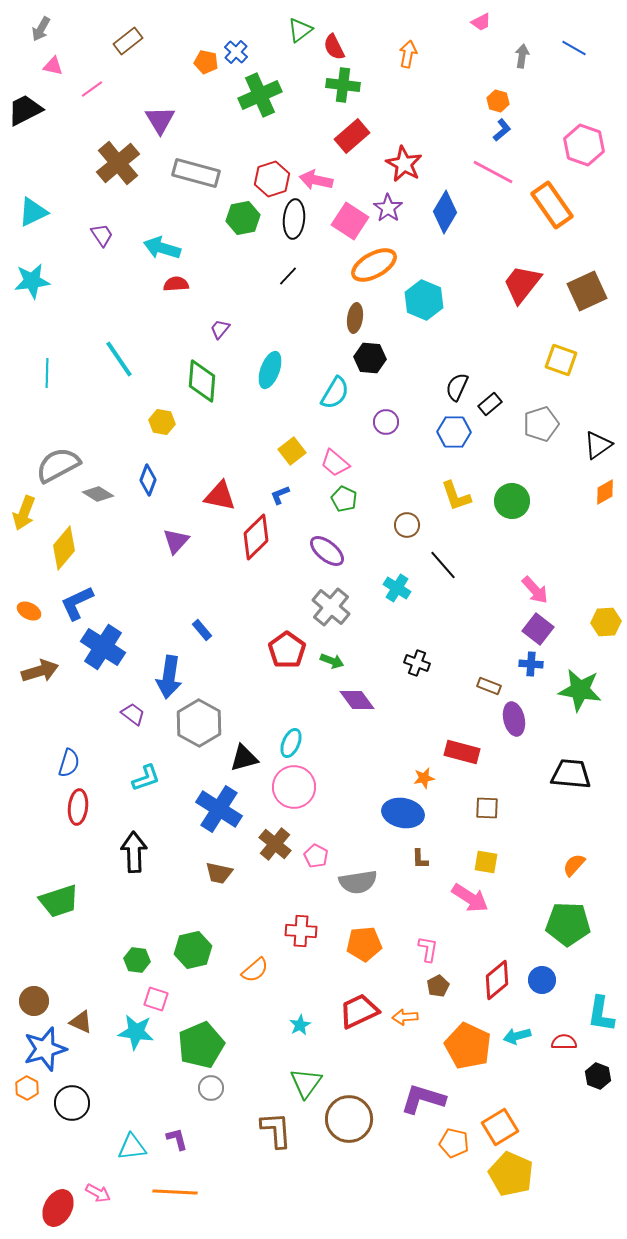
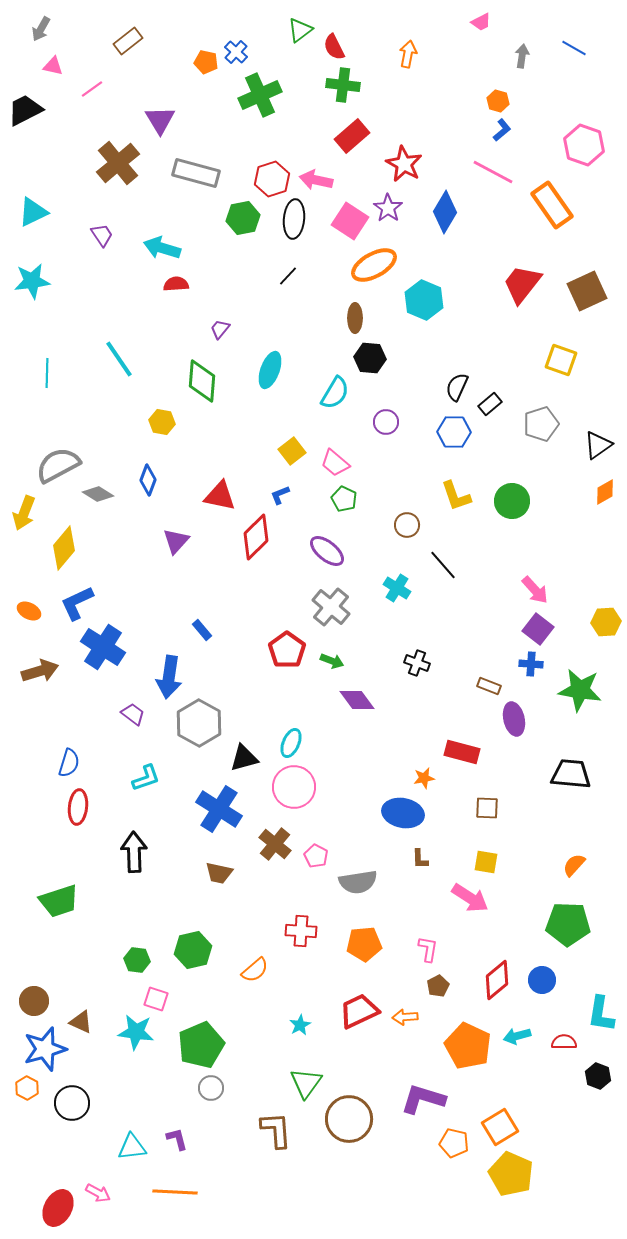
brown ellipse at (355, 318): rotated 8 degrees counterclockwise
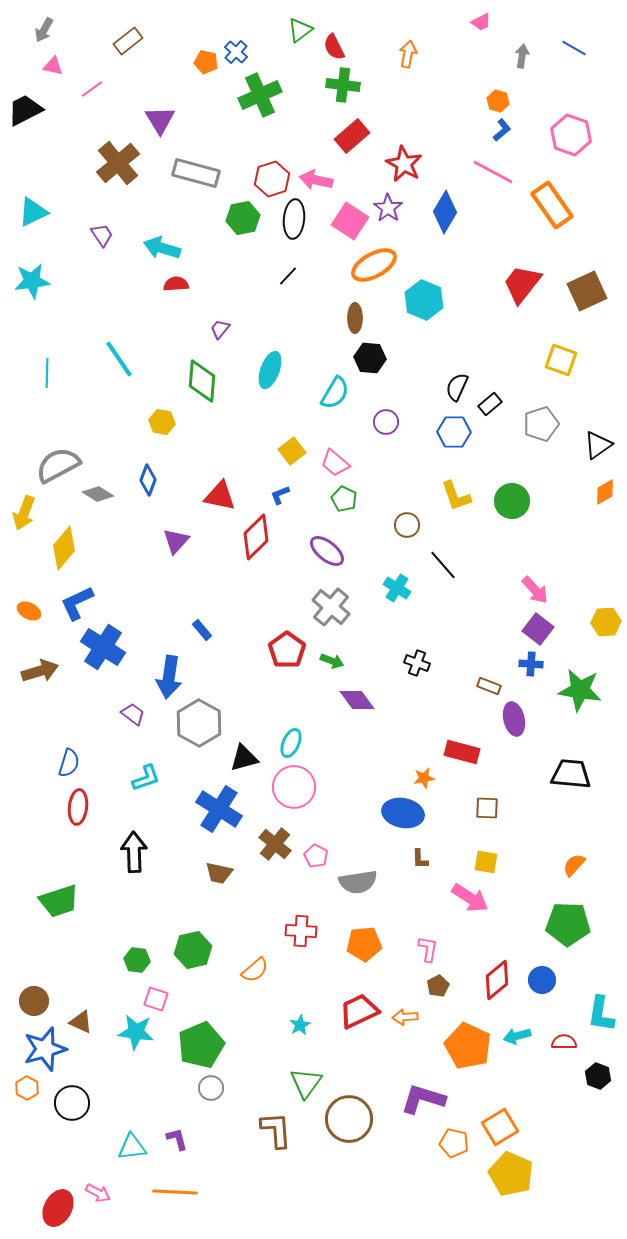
gray arrow at (41, 29): moved 3 px right, 1 px down
pink hexagon at (584, 145): moved 13 px left, 10 px up
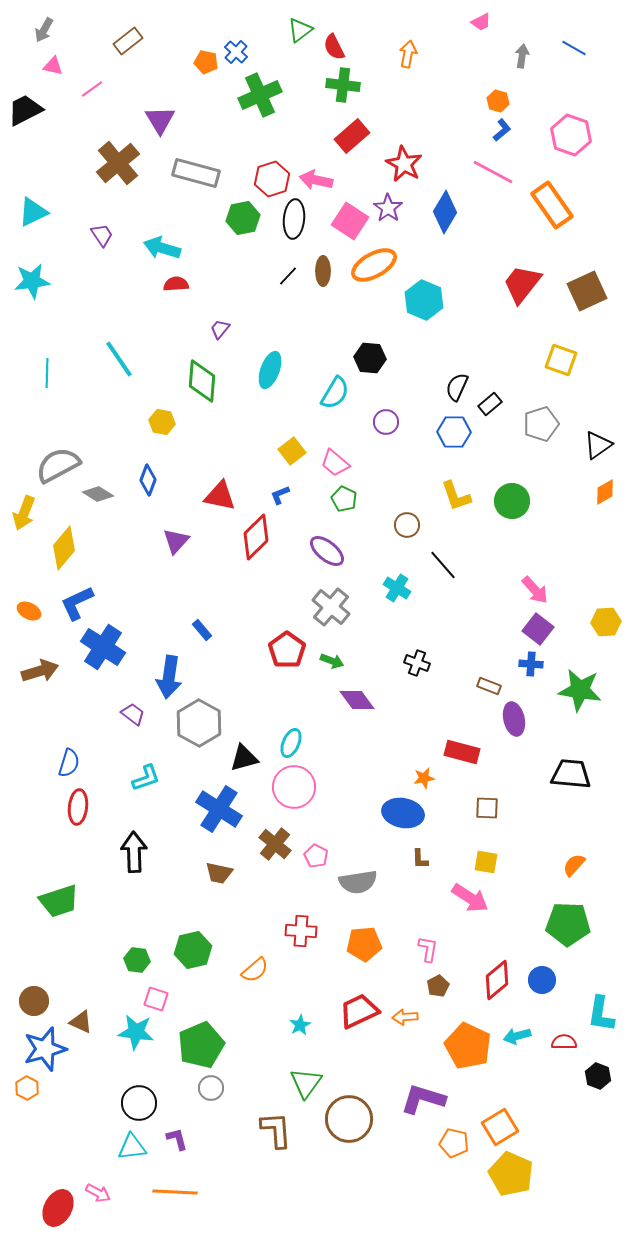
brown ellipse at (355, 318): moved 32 px left, 47 px up
black circle at (72, 1103): moved 67 px right
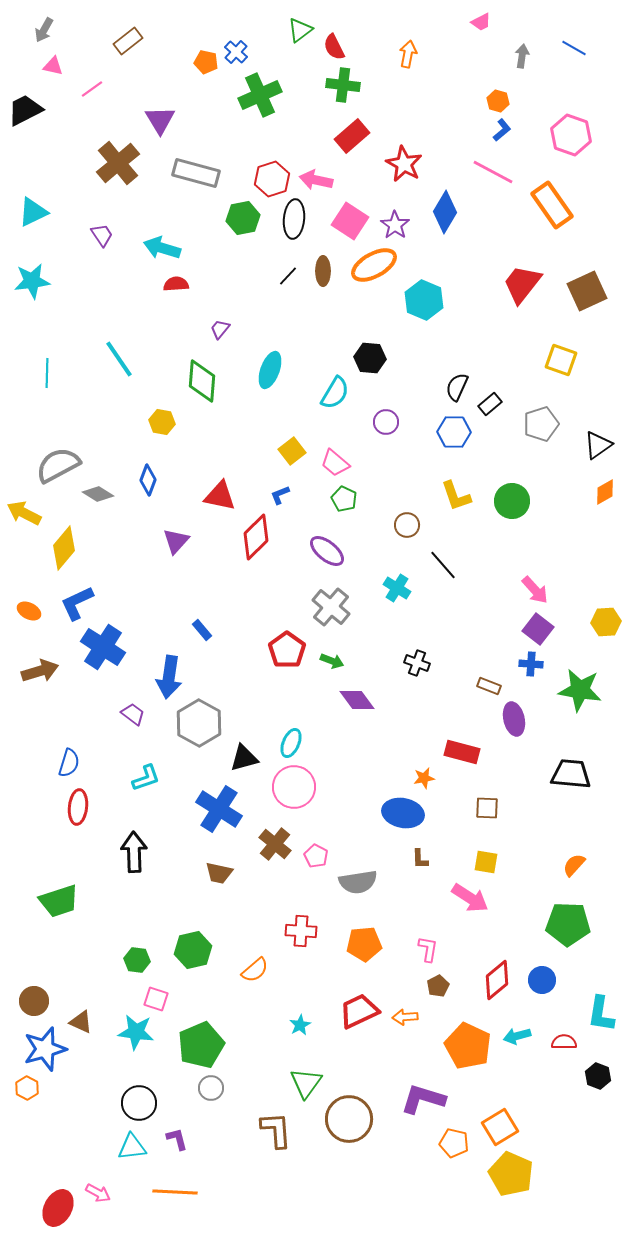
purple star at (388, 208): moved 7 px right, 17 px down
yellow arrow at (24, 513): rotated 96 degrees clockwise
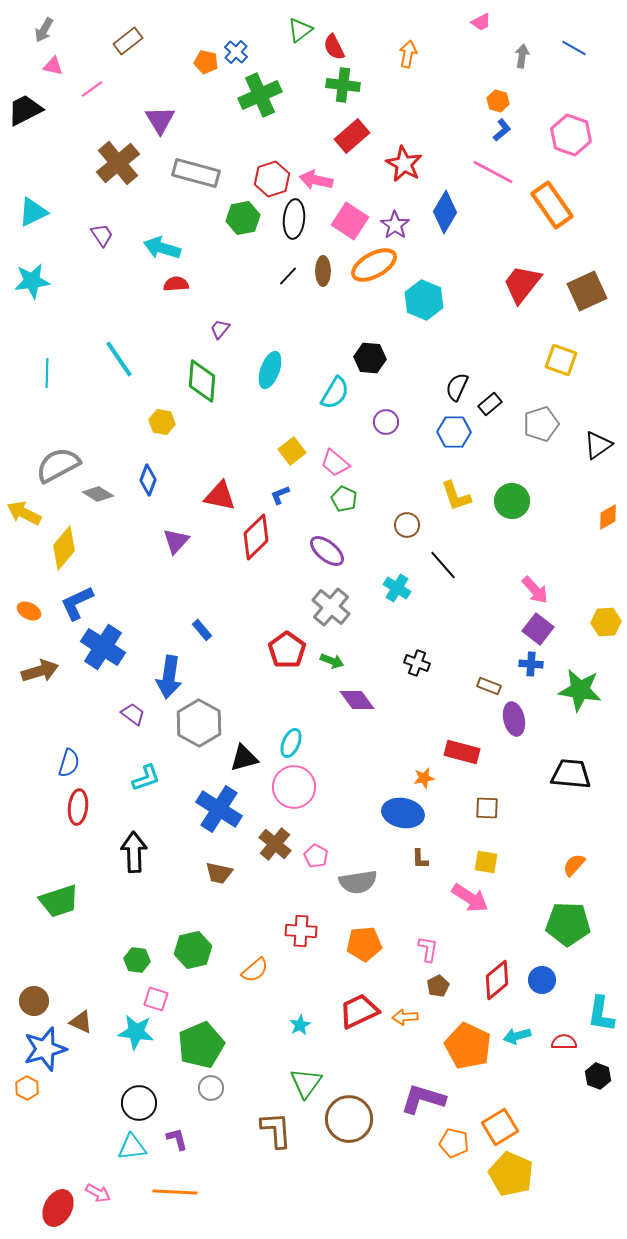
orange diamond at (605, 492): moved 3 px right, 25 px down
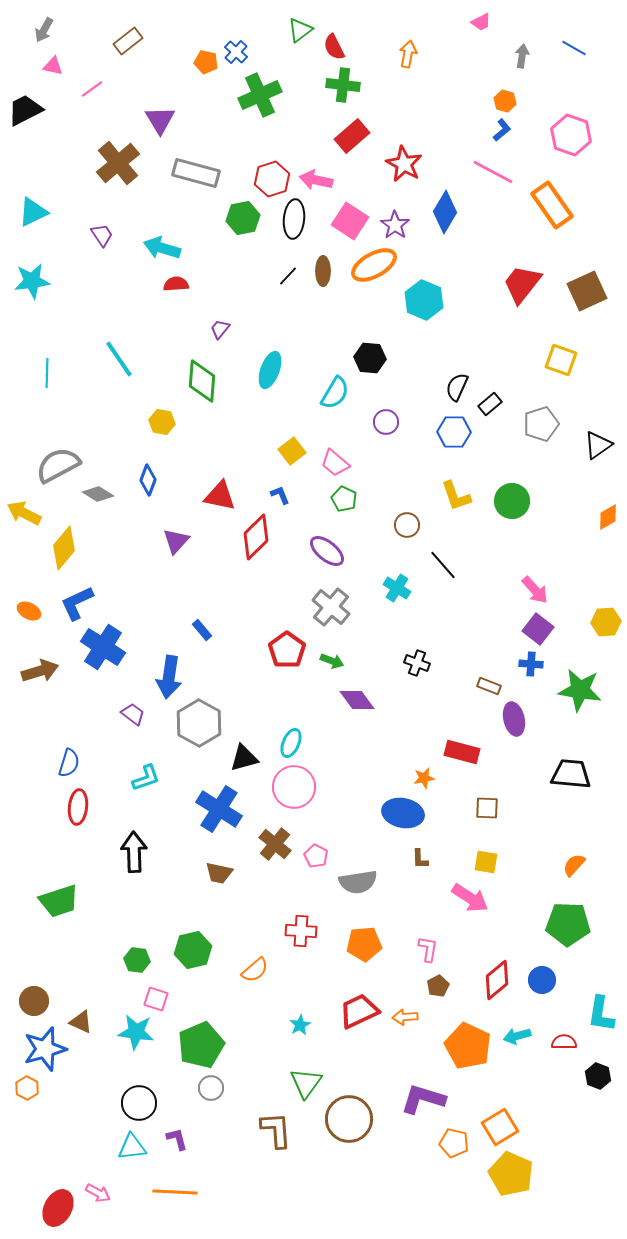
orange hexagon at (498, 101): moved 7 px right
blue L-shape at (280, 495): rotated 90 degrees clockwise
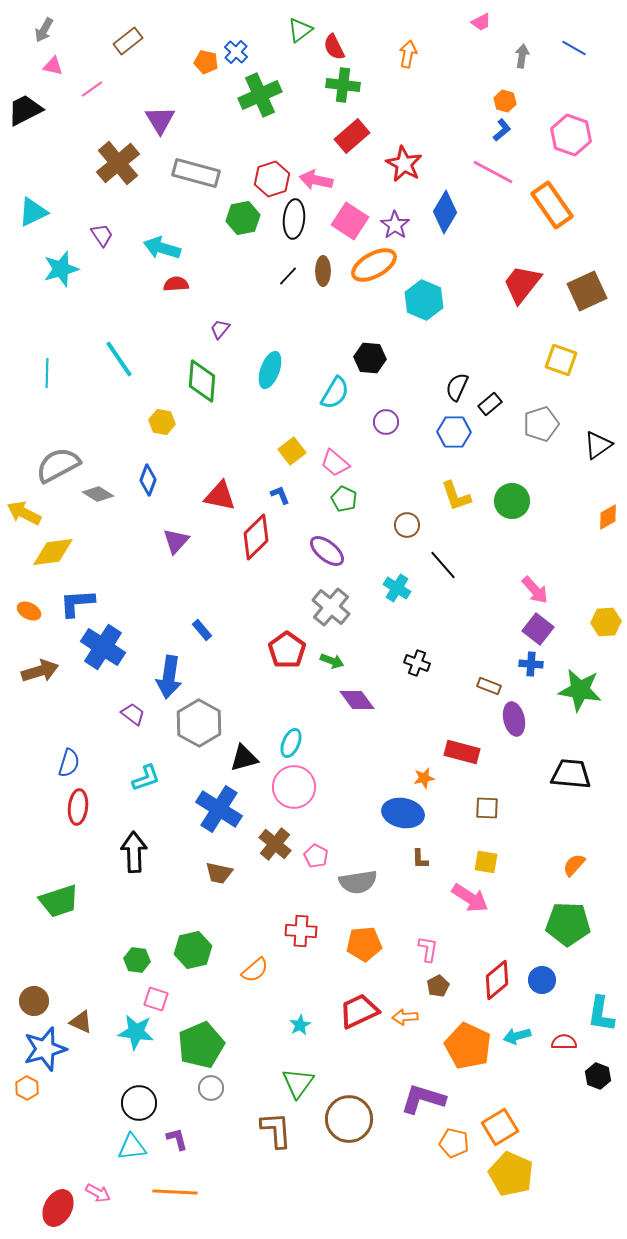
cyan star at (32, 281): moved 29 px right, 12 px up; rotated 9 degrees counterclockwise
yellow diamond at (64, 548): moved 11 px left, 4 px down; rotated 42 degrees clockwise
blue L-shape at (77, 603): rotated 21 degrees clockwise
green triangle at (306, 1083): moved 8 px left
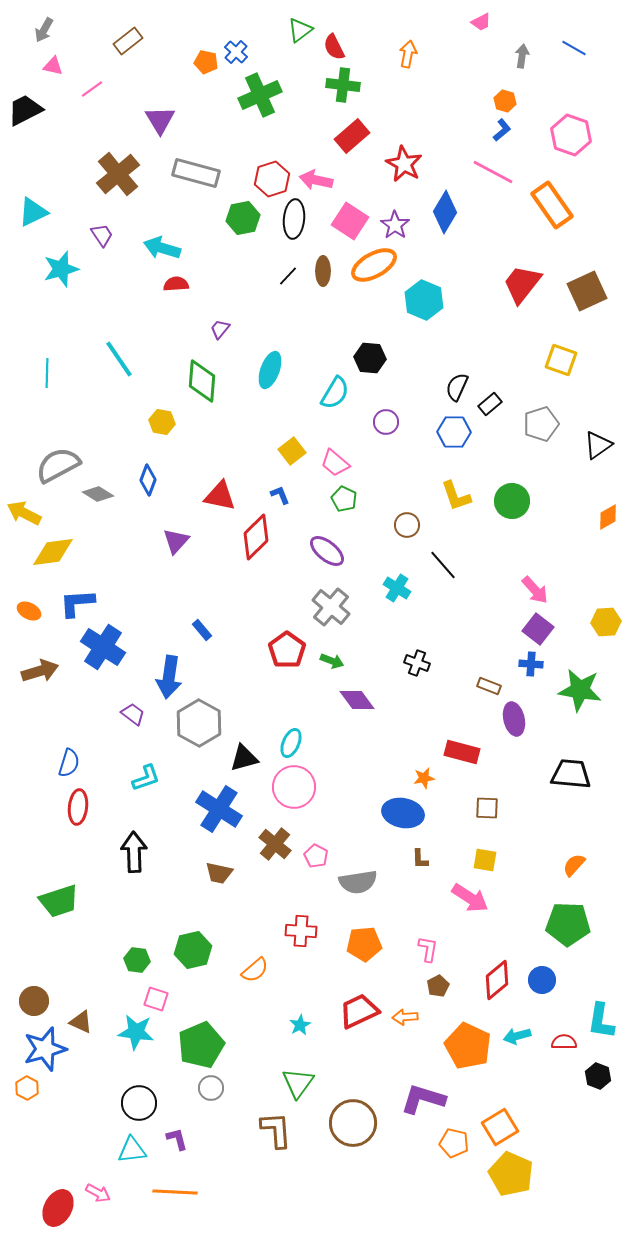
brown cross at (118, 163): moved 11 px down
yellow square at (486, 862): moved 1 px left, 2 px up
cyan L-shape at (601, 1014): moved 7 px down
brown circle at (349, 1119): moved 4 px right, 4 px down
cyan triangle at (132, 1147): moved 3 px down
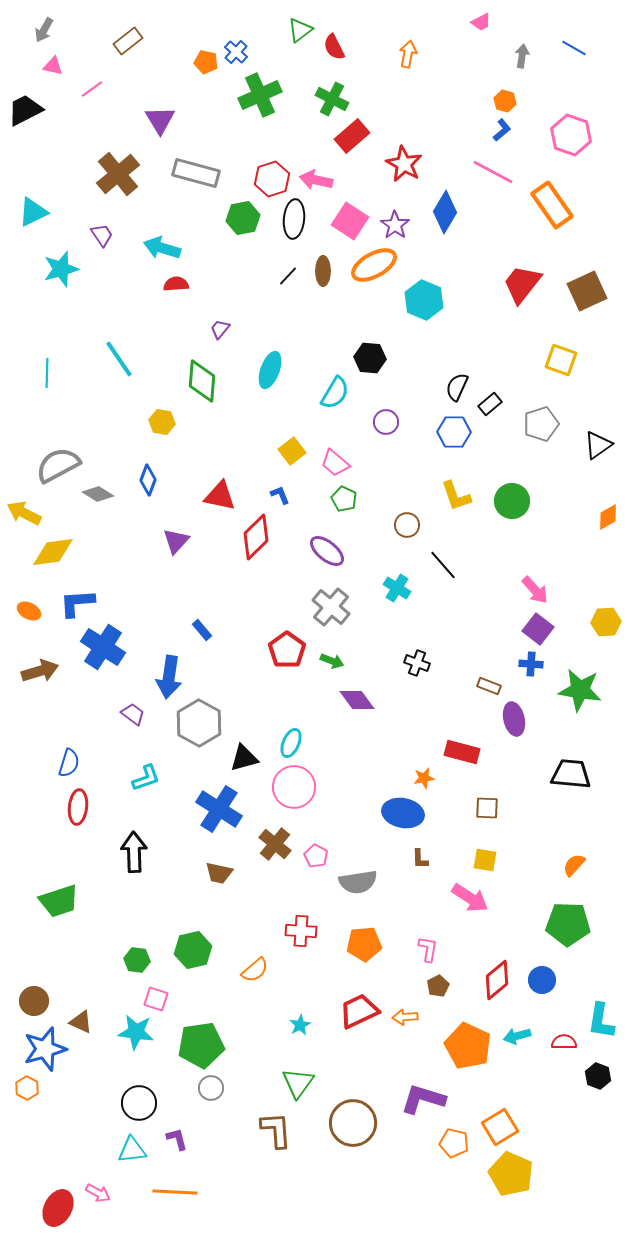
green cross at (343, 85): moved 11 px left, 14 px down; rotated 20 degrees clockwise
green pentagon at (201, 1045): rotated 15 degrees clockwise
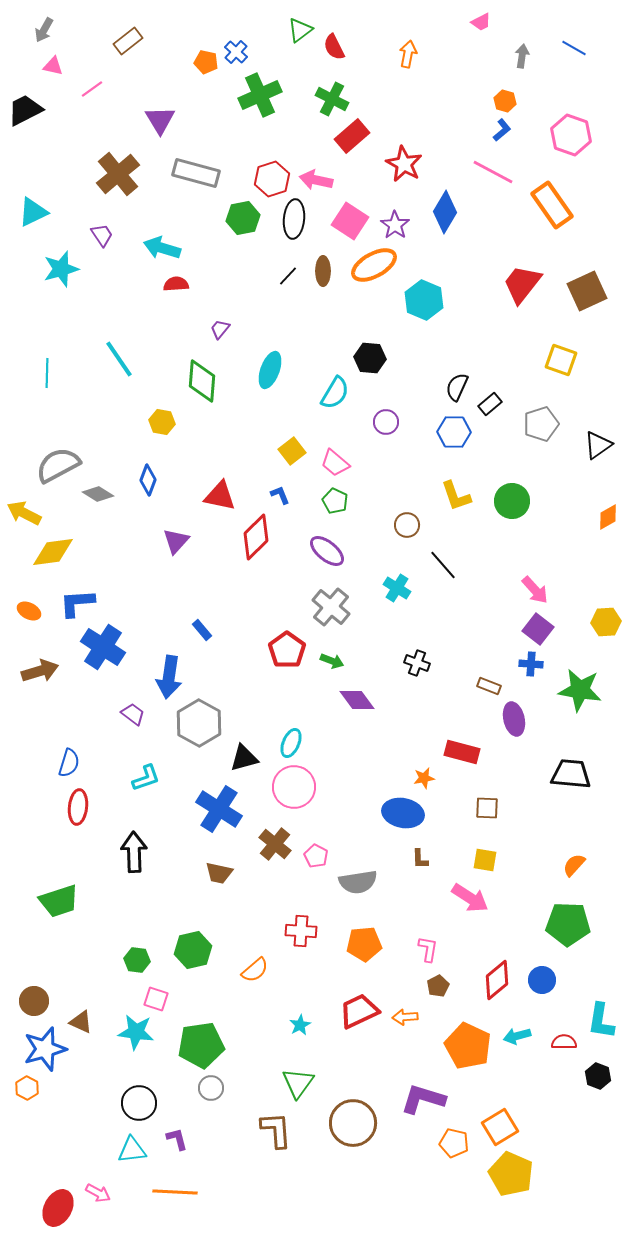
green pentagon at (344, 499): moved 9 px left, 2 px down
